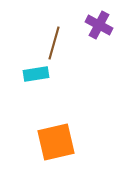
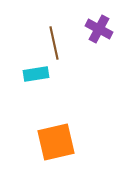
purple cross: moved 4 px down
brown line: rotated 28 degrees counterclockwise
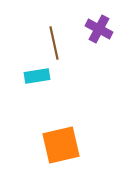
cyan rectangle: moved 1 px right, 2 px down
orange square: moved 5 px right, 3 px down
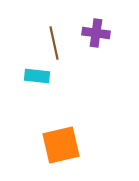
purple cross: moved 3 px left, 4 px down; rotated 20 degrees counterclockwise
cyan rectangle: rotated 15 degrees clockwise
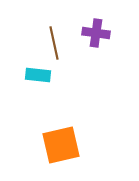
cyan rectangle: moved 1 px right, 1 px up
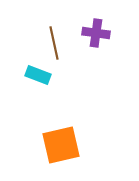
cyan rectangle: rotated 15 degrees clockwise
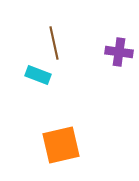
purple cross: moved 23 px right, 19 px down
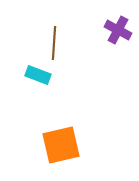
brown line: rotated 16 degrees clockwise
purple cross: moved 1 px left, 22 px up; rotated 20 degrees clockwise
